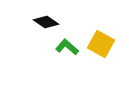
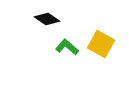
black diamond: moved 1 px right, 3 px up
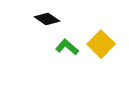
yellow square: rotated 16 degrees clockwise
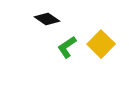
green L-shape: rotated 75 degrees counterclockwise
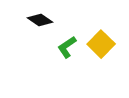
black diamond: moved 7 px left, 1 px down
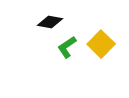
black diamond: moved 10 px right, 2 px down; rotated 25 degrees counterclockwise
